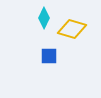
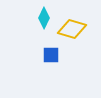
blue square: moved 2 px right, 1 px up
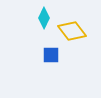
yellow diamond: moved 2 px down; rotated 36 degrees clockwise
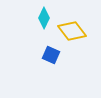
blue square: rotated 24 degrees clockwise
